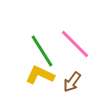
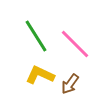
green line: moved 6 px left, 15 px up
brown arrow: moved 2 px left, 2 px down
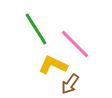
green line: moved 7 px up
yellow L-shape: moved 13 px right, 10 px up
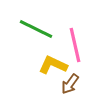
green line: rotated 32 degrees counterclockwise
pink line: moved 1 px down; rotated 32 degrees clockwise
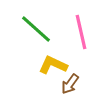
green line: rotated 16 degrees clockwise
pink line: moved 6 px right, 13 px up
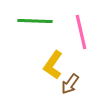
green line: moved 1 px left, 8 px up; rotated 40 degrees counterclockwise
yellow L-shape: rotated 80 degrees counterclockwise
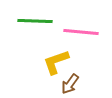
pink line: rotated 72 degrees counterclockwise
yellow L-shape: moved 3 px right, 3 px up; rotated 36 degrees clockwise
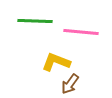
yellow L-shape: rotated 40 degrees clockwise
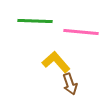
yellow L-shape: rotated 28 degrees clockwise
brown arrow: rotated 55 degrees counterclockwise
